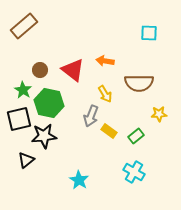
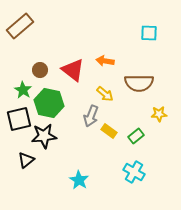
brown rectangle: moved 4 px left
yellow arrow: rotated 18 degrees counterclockwise
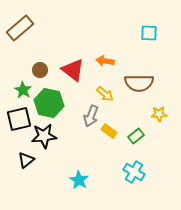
brown rectangle: moved 2 px down
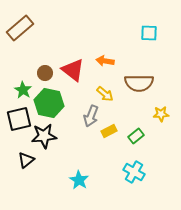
brown circle: moved 5 px right, 3 px down
yellow star: moved 2 px right
yellow rectangle: rotated 63 degrees counterclockwise
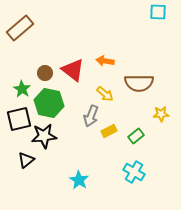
cyan square: moved 9 px right, 21 px up
green star: moved 1 px left, 1 px up
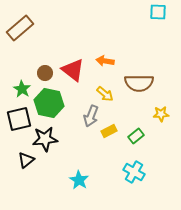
black star: moved 1 px right, 3 px down
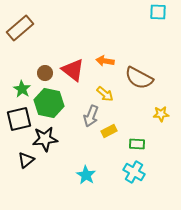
brown semicircle: moved 5 px up; rotated 28 degrees clockwise
green rectangle: moved 1 px right, 8 px down; rotated 42 degrees clockwise
cyan star: moved 7 px right, 5 px up
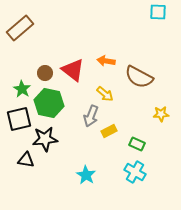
orange arrow: moved 1 px right
brown semicircle: moved 1 px up
green rectangle: rotated 21 degrees clockwise
black triangle: rotated 48 degrees clockwise
cyan cross: moved 1 px right
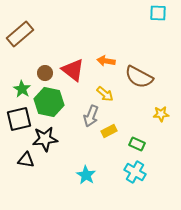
cyan square: moved 1 px down
brown rectangle: moved 6 px down
green hexagon: moved 1 px up
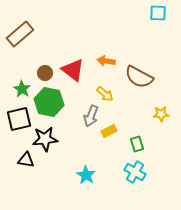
green rectangle: rotated 49 degrees clockwise
